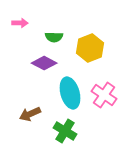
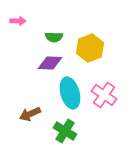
pink arrow: moved 2 px left, 2 px up
purple diamond: moved 6 px right; rotated 25 degrees counterclockwise
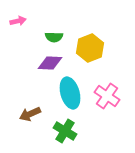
pink arrow: rotated 14 degrees counterclockwise
pink cross: moved 3 px right, 1 px down
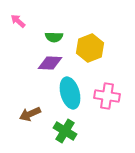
pink arrow: rotated 126 degrees counterclockwise
pink cross: rotated 25 degrees counterclockwise
